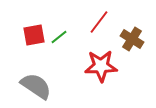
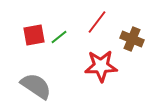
red line: moved 2 px left
brown cross: rotated 10 degrees counterclockwise
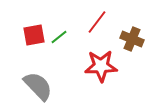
gray semicircle: moved 2 px right; rotated 12 degrees clockwise
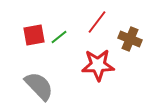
brown cross: moved 2 px left
red star: moved 3 px left, 1 px up
gray semicircle: moved 1 px right
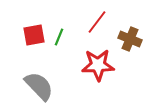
green line: rotated 30 degrees counterclockwise
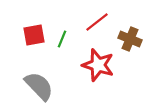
red line: rotated 15 degrees clockwise
green line: moved 3 px right, 2 px down
red star: rotated 20 degrees clockwise
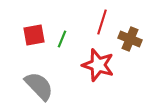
red line: moved 5 px right; rotated 35 degrees counterclockwise
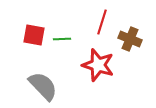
red square: rotated 20 degrees clockwise
green line: rotated 66 degrees clockwise
gray semicircle: moved 4 px right
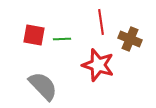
red line: moved 1 px left; rotated 25 degrees counterclockwise
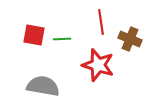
gray semicircle: rotated 36 degrees counterclockwise
